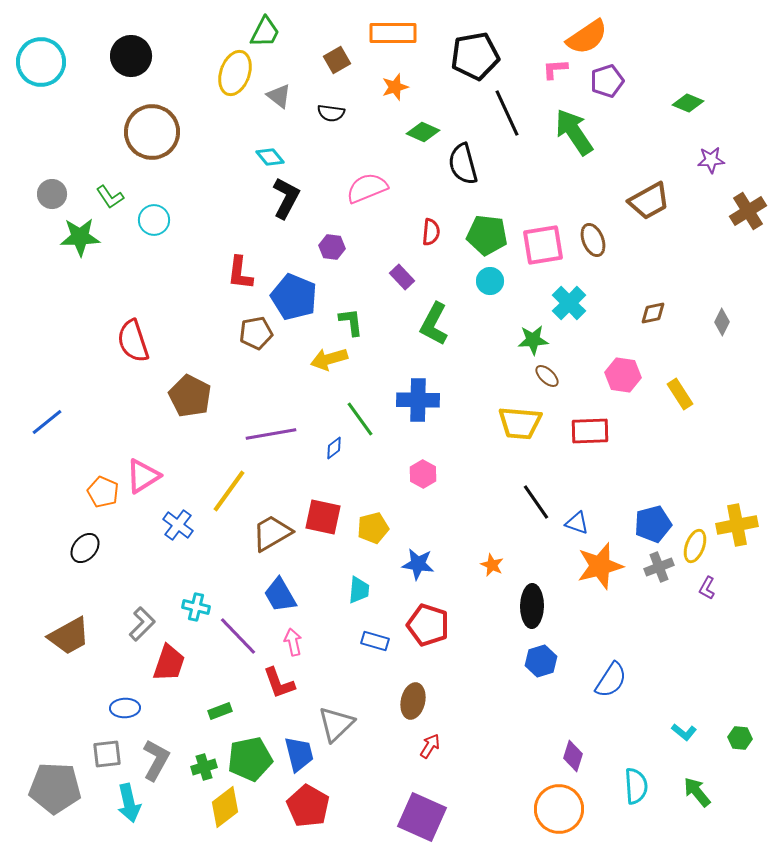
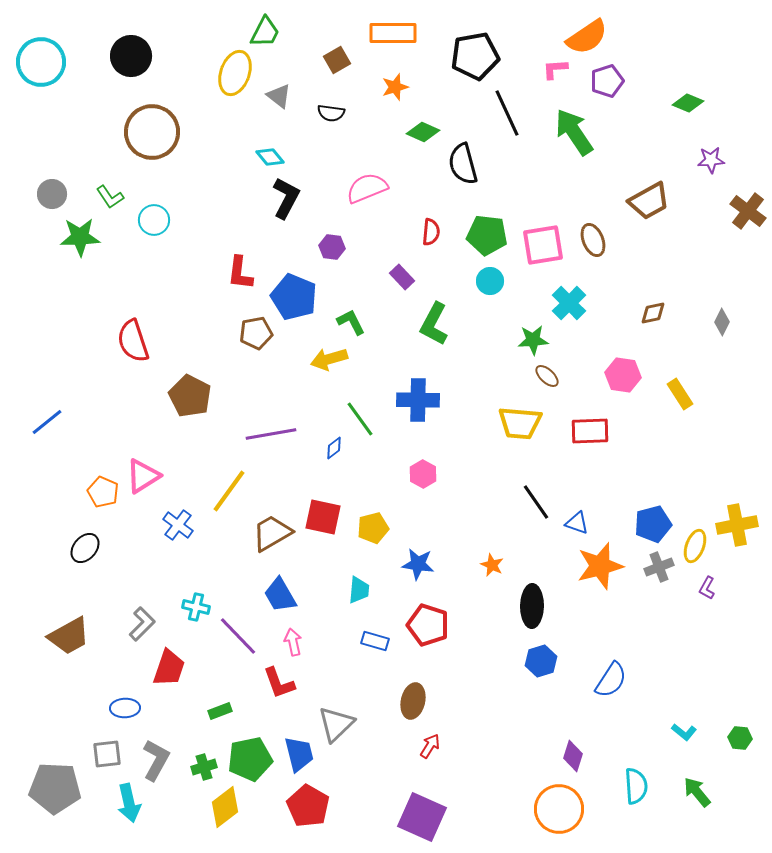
brown cross at (748, 211): rotated 21 degrees counterclockwise
green L-shape at (351, 322): rotated 20 degrees counterclockwise
red trapezoid at (169, 663): moved 5 px down
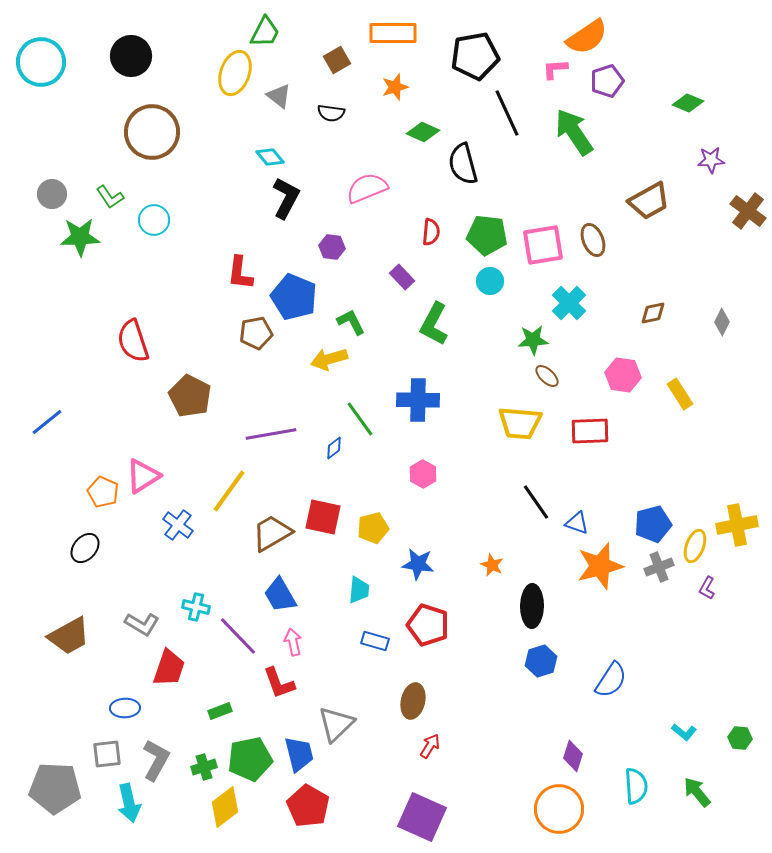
gray L-shape at (142, 624): rotated 76 degrees clockwise
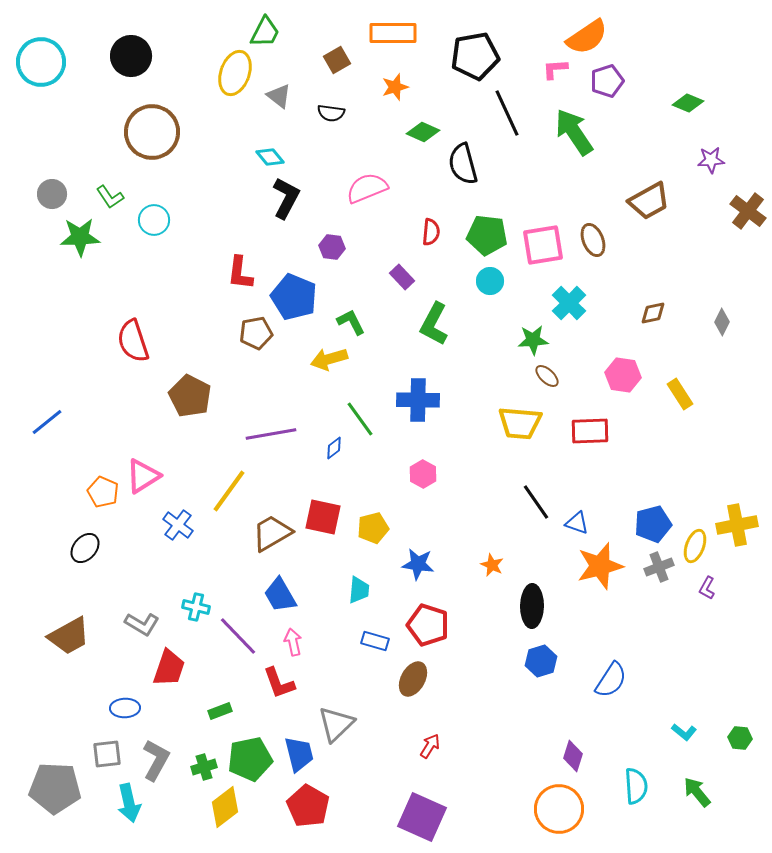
brown ellipse at (413, 701): moved 22 px up; rotated 16 degrees clockwise
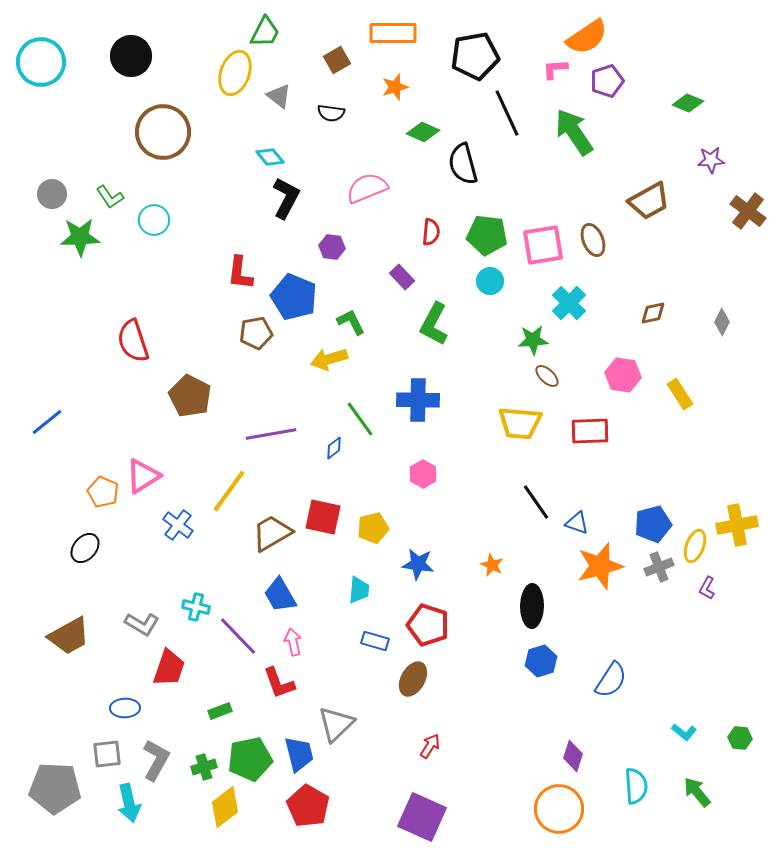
brown circle at (152, 132): moved 11 px right
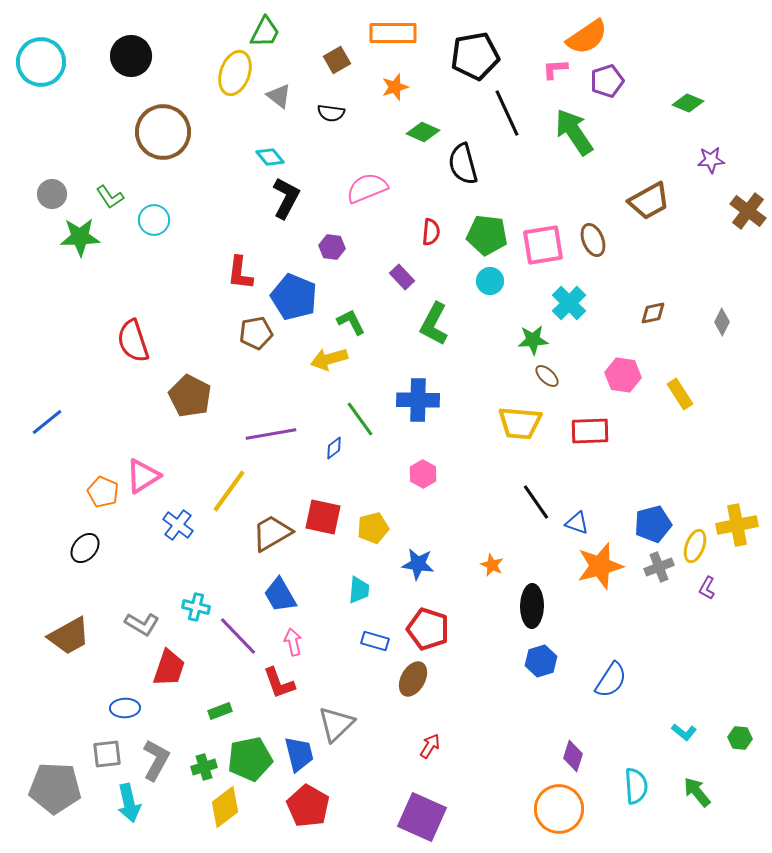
red pentagon at (428, 625): moved 4 px down
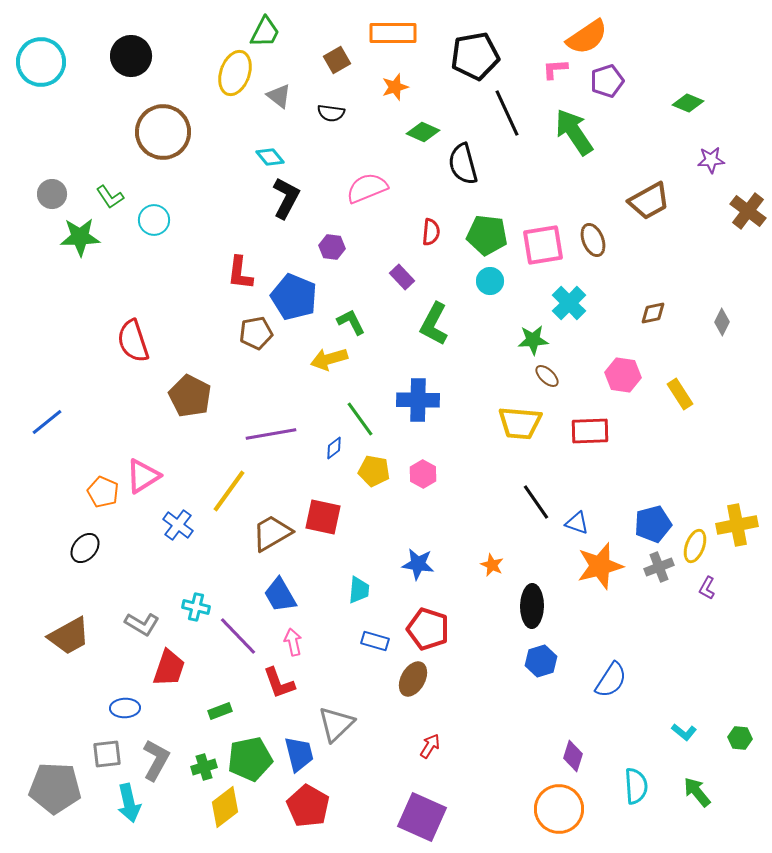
yellow pentagon at (373, 528): moved 1 px right, 57 px up; rotated 24 degrees clockwise
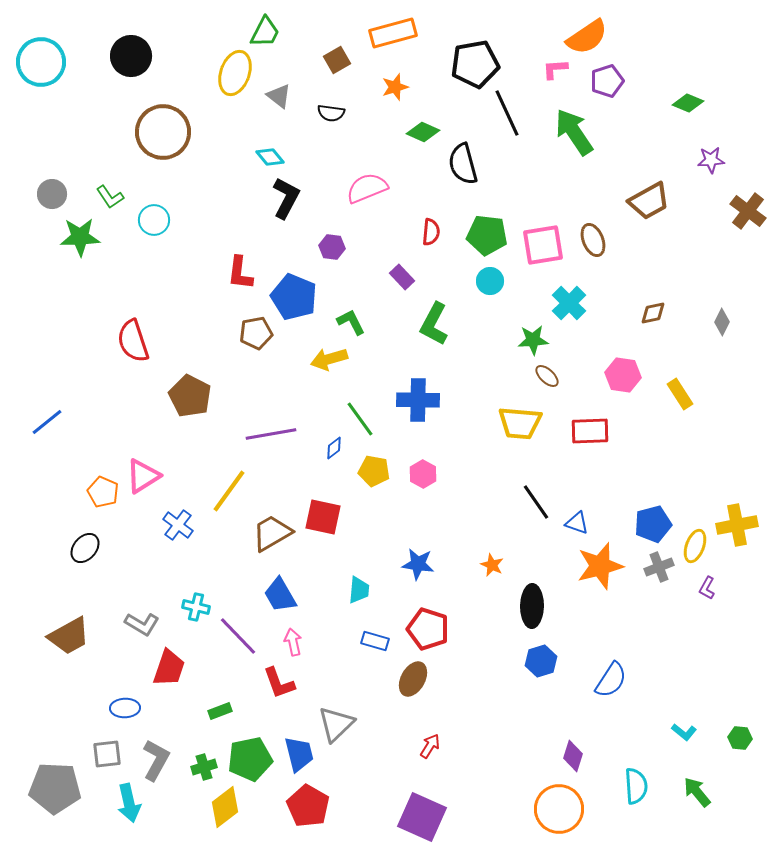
orange rectangle at (393, 33): rotated 15 degrees counterclockwise
black pentagon at (475, 56): moved 8 px down
